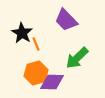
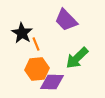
orange hexagon: moved 1 px right, 4 px up; rotated 10 degrees clockwise
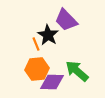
black star: moved 26 px right, 2 px down
green arrow: moved 13 px down; rotated 85 degrees clockwise
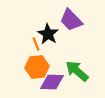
purple trapezoid: moved 5 px right
black star: moved 1 px up
orange hexagon: moved 2 px up
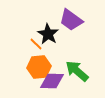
purple trapezoid: rotated 10 degrees counterclockwise
orange line: rotated 24 degrees counterclockwise
orange hexagon: moved 2 px right
purple diamond: moved 1 px up
